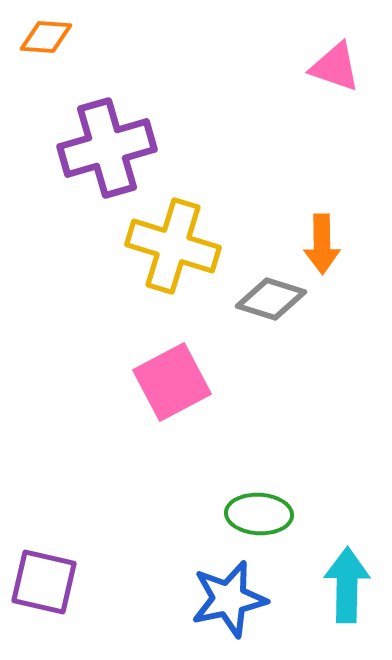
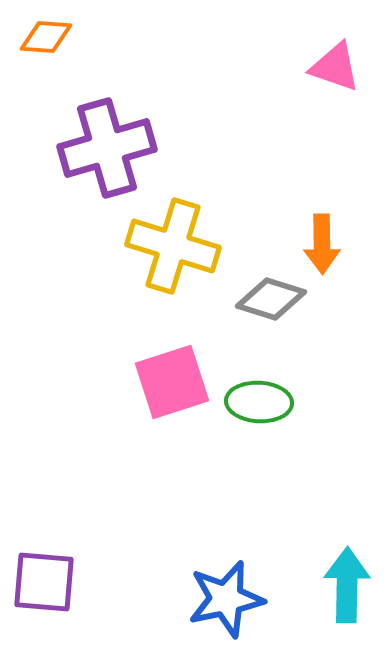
pink square: rotated 10 degrees clockwise
green ellipse: moved 112 px up
purple square: rotated 8 degrees counterclockwise
blue star: moved 3 px left
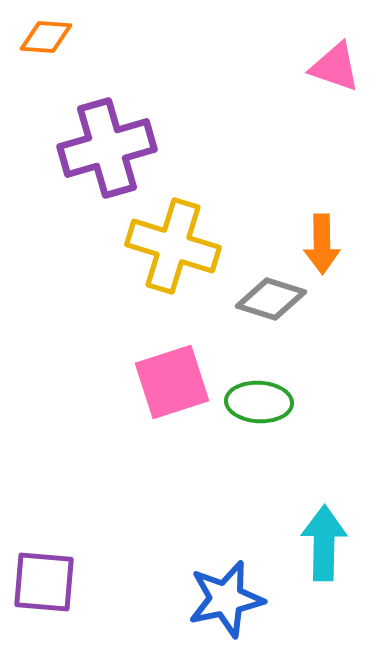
cyan arrow: moved 23 px left, 42 px up
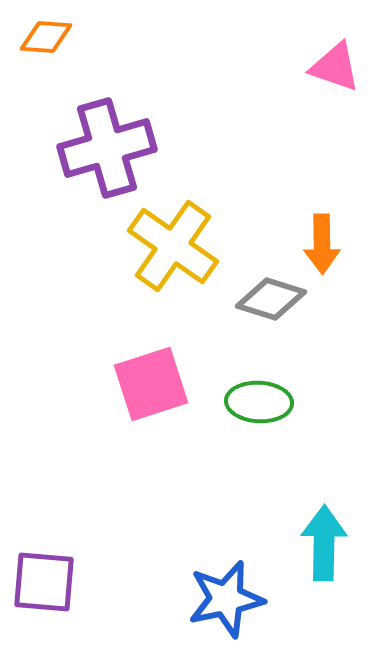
yellow cross: rotated 18 degrees clockwise
pink square: moved 21 px left, 2 px down
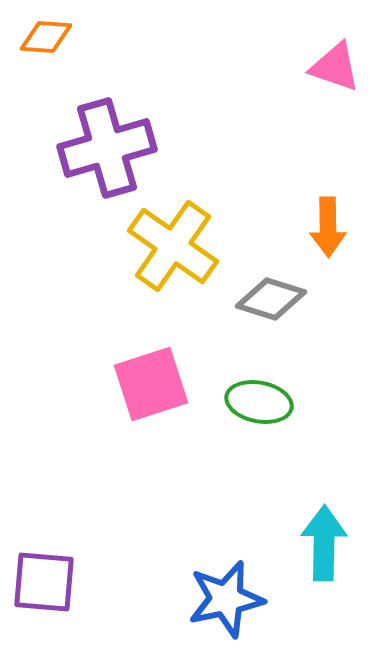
orange arrow: moved 6 px right, 17 px up
green ellipse: rotated 8 degrees clockwise
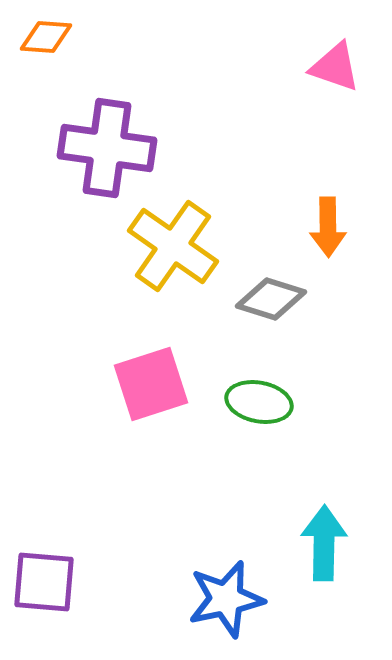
purple cross: rotated 24 degrees clockwise
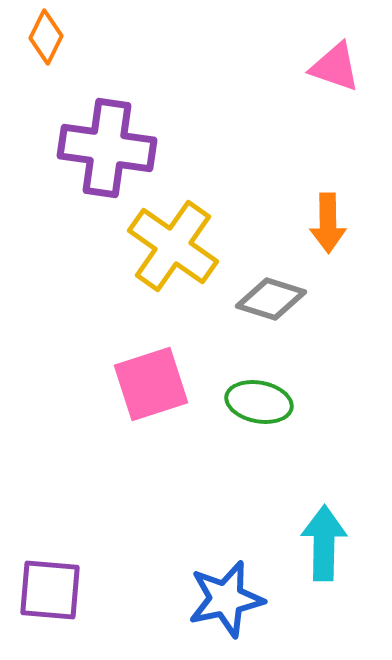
orange diamond: rotated 68 degrees counterclockwise
orange arrow: moved 4 px up
purple square: moved 6 px right, 8 px down
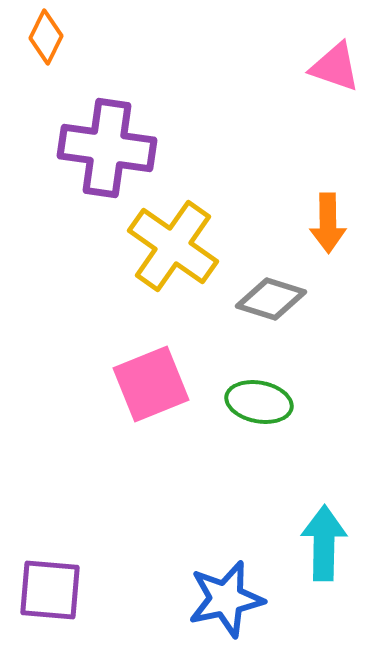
pink square: rotated 4 degrees counterclockwise
